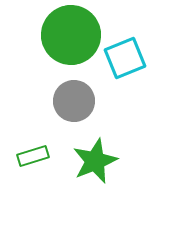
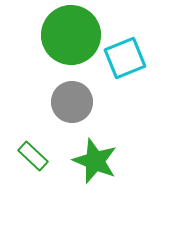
gray circle: moved 2 px left, 1 px down
green rectangle: rotated 60 degrees clockwise
green star: rotated 27 degrees counterclockwise
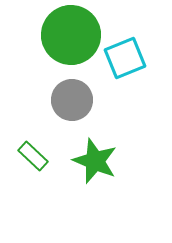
gray circle: moved 2 px up
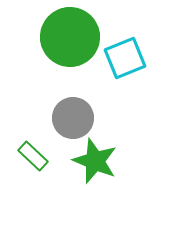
green circle: moved 1 px left, 2 px down
gray circle: moved 1 px right, 18 px down
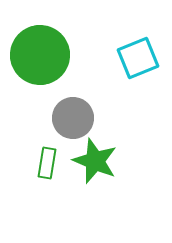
green circle: moved 30 px left, 18 px down
cyan square: moved 13 px right
green rectangle: moved 14 px right, 7 px down; rotated 56 degrees clockwise
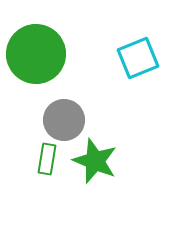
green circle: moved 4 px left, 1 px up
gray circle: moved 9 px left, 2 px down
green rectangle: moved 4 px up
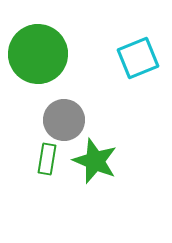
green circle: moved 2 px right
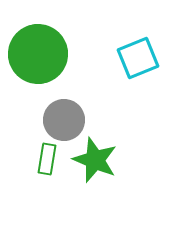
green star: moved 1 px up
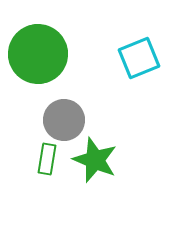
cyan square: moved 1 px right
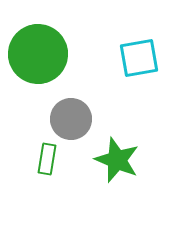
cyan square: rotated 12 degrees clockwise
gray circle: moved 7 px right, 1 px up
green star: moved 22 px right
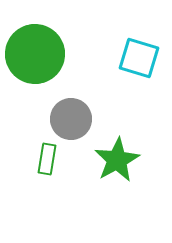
green circle: moved 3 px left
cyan square: rotated 27 degrees clockwise
green star: rotated 21 degrees clockwise
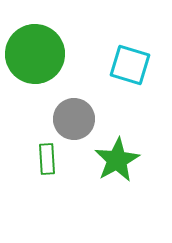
cyan square: moved 9 px left, 7 px down
gray circle: moved 3 px right
green rectangle: rotated 12 degrees counterclockwise
